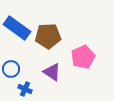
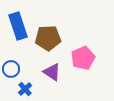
blue rectangle: moved 1 px right, 2 px up; rotated 36 degrees clockwise
brown pentagon: moved 2 px down
pink pentagon: moved 1 px down
blue cross: rotated 24 degrees clockwise
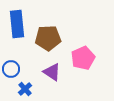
blue rectangle: moved 1 px left, 2 px up; rotated 12 degrees clockwise
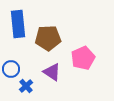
blue rectangle: moved 1 px right
blue cross: moved 1 px right, 3 px up
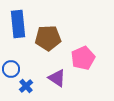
purple triangle: moved 5 px right, 6 px down
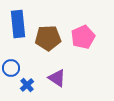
pink pentagon: moved 21 px up
blue circle: moved 1 px up
blue cross: moved 1 px right, 1 px up
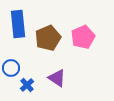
brown pentagon: rotated 20 degrees counterclockwise
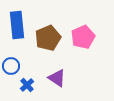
blue rectangle: moved 1 px left, 1 px down
blue circle: moved 2 px up
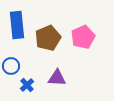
purple triangle: rotated 30 degrees counterclockwise
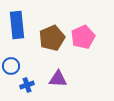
brown pentagon: moved 4 px right
purple triangle: moved 1 px right, 1 px down
blue cross: rotated 24 degrees clockwise
